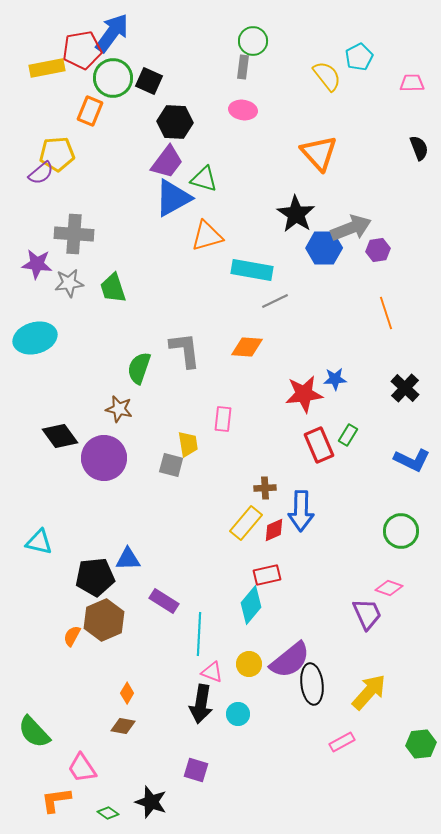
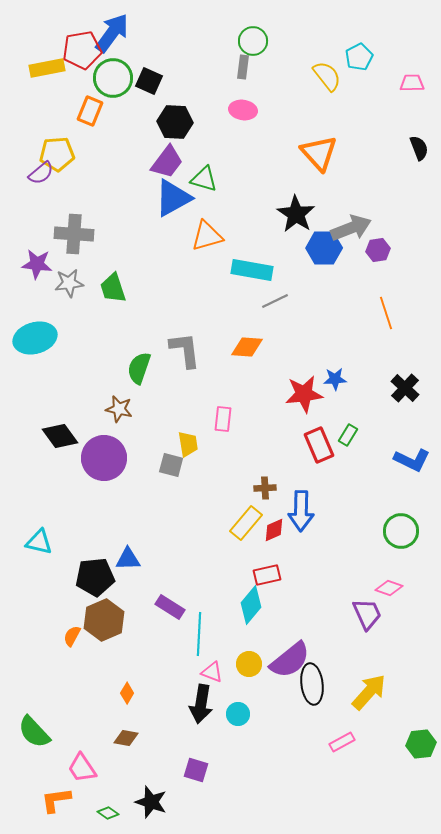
purple rectangle at (164, 601): moved 6 px right, 6 px down
brown diamond at (123, 726): moved 3 px right, 12 px down
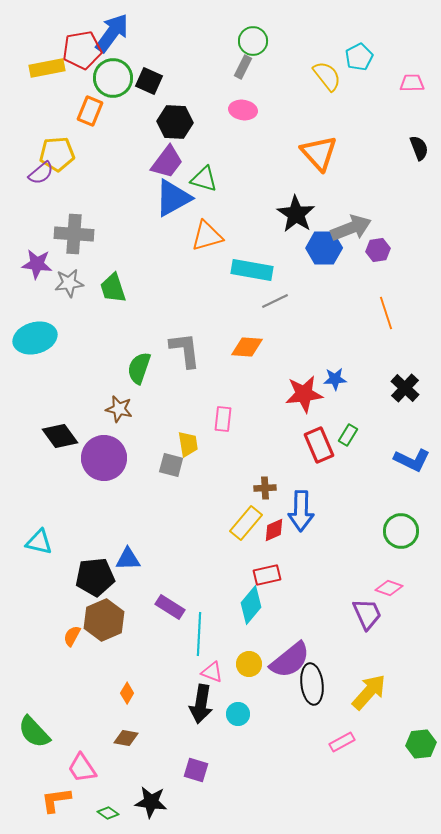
gray rectangle at (243, 67): rotated 20 degrees clockwise
black star at (151, 802): rotated 12 degrees counterclockwise
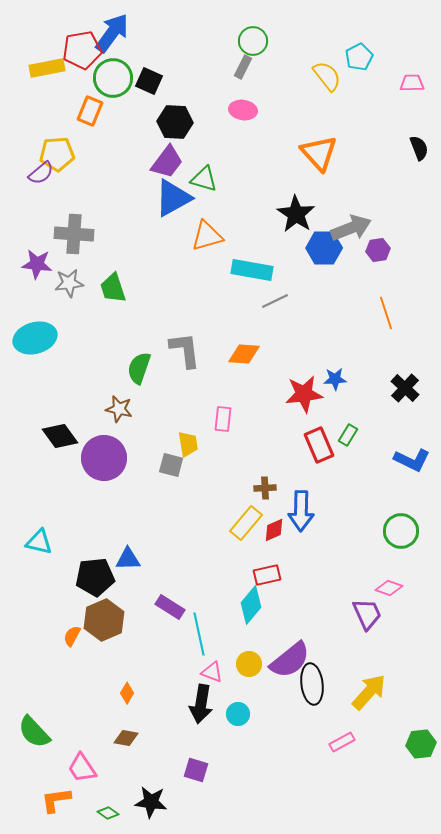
orange diamond at (247, 347): moved 3 px left, 7 px down
cyan line at (199, 634): rotated 15 degrees counterclockwise
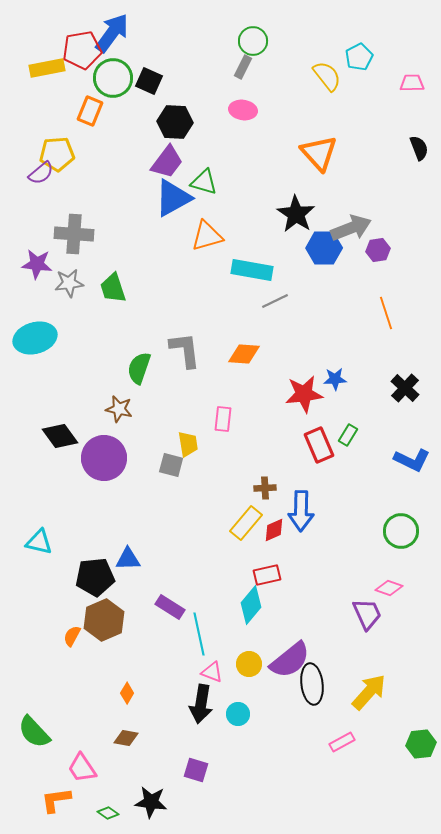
green triangle at (204, 179): moved 3 px down
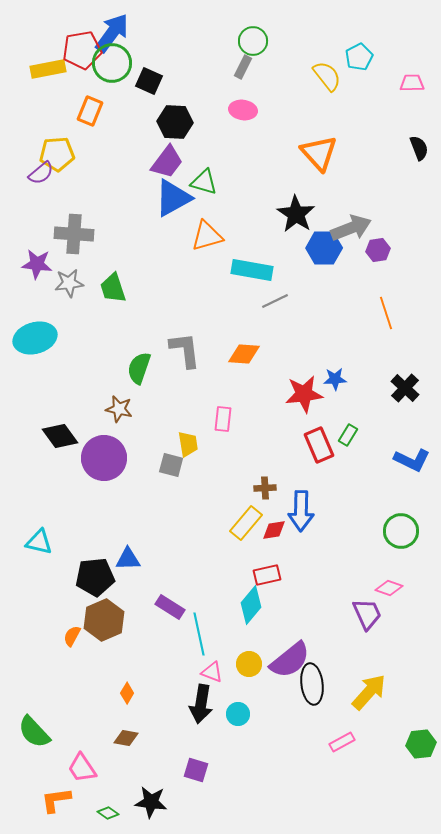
yellow rectangle at (47, 68): moved 1 px right, 1 px down
green circle at (113, 78): moved 1 px left, 15 px up
red diamond at (274, 530): rotated 15 degrees clockwise
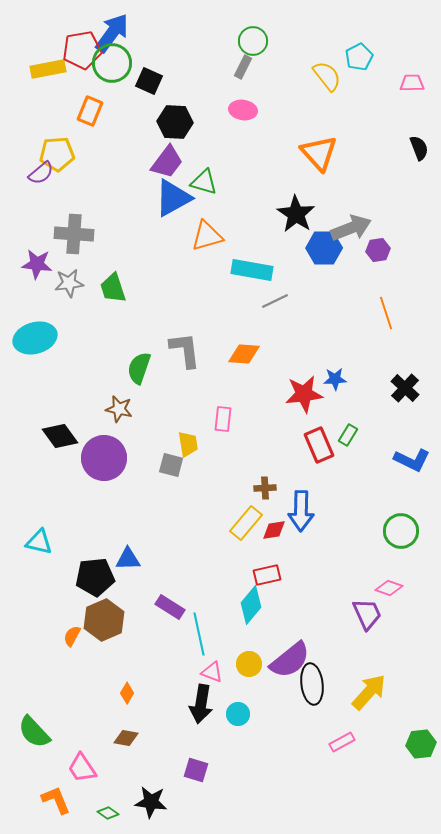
orange L-shape at (56, 800): rotated 76 degrees clockwise
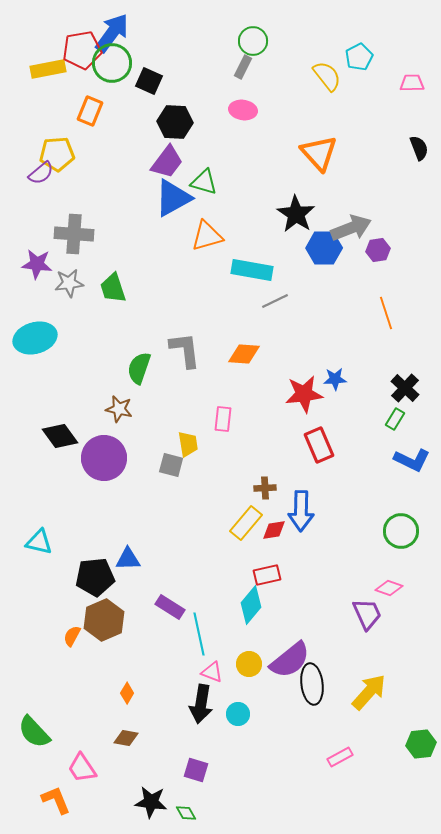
green rectangle at (348, 435): moved 47 px right, 16 px up
pink rectangle at (342, 742): moved 2 px left, 15 px down
green diamond at (108, 813): moved 78 px right; rotated 25 degrees clockwise
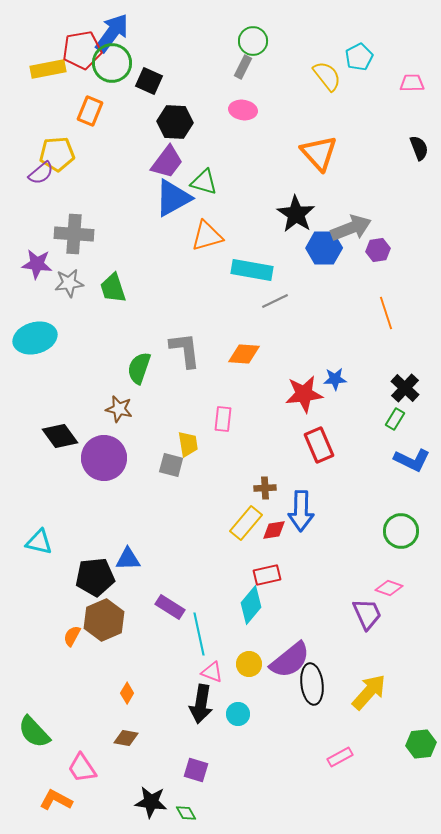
orange L-shape at (56, 800): rotated 40 degrees counterclockwise
